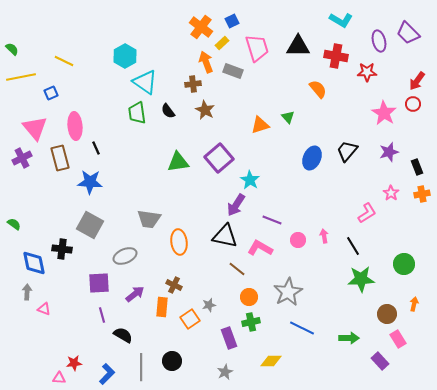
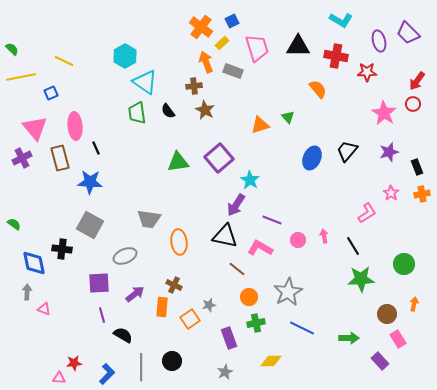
brown cross at (193, 84): moved 1 px right, 2 px down
green cross at (251, 322): moved 5 px right, 1 px down
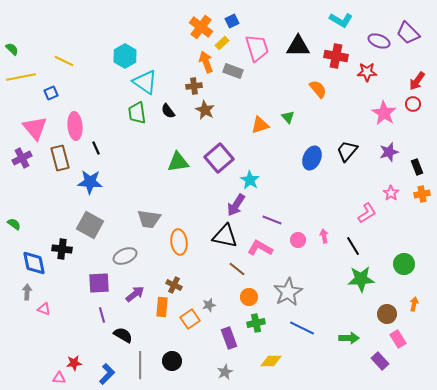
purple ellipse at (379, 41): rotated 55 degrees counterclockwise
gray line at (141, 367): moved 1 px left, 2 px up
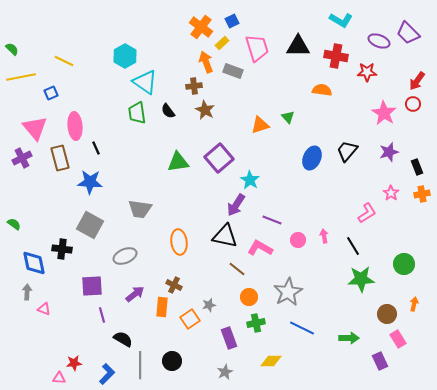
orange semicircle at (318, 89): moved 4 px right, 1 px down; rotated 42 degrees counterclockwise
gray trapezoid at (149, 219): moved 9 px left, 10 px up
purple square at (99, 283): moved 7 px left, 3 px down
black semicircle at (123, 335): moved 4 px down
purple rectangle at (380, 361): rotated 18 degrees clockwise
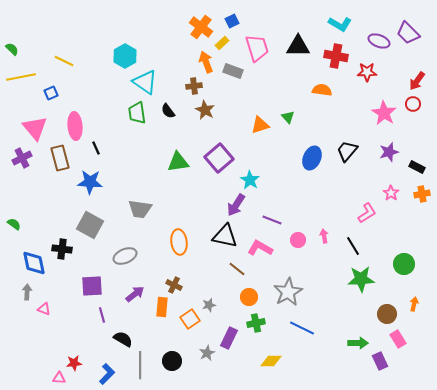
cyan L-shape at (341, 20): moved 1 px left, 4 px down
black rectangle at (417, 167): rotated 42 degrees counterclockwise
purple rectangle at (229, 338): rotated 45 degrees clockwise
green arrow at (349, 338): moved 9 px right, 5 px down
gray star at (225, 372): moved 18 px left, 19 px up
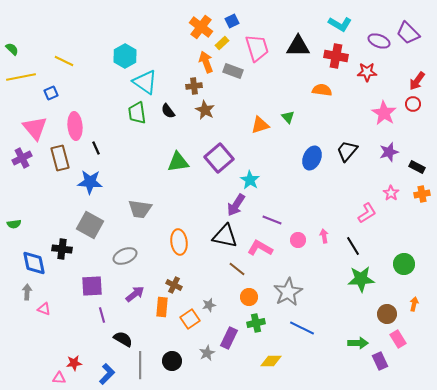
green semicircle at (14, 224): rotated 136 degrees clockwise
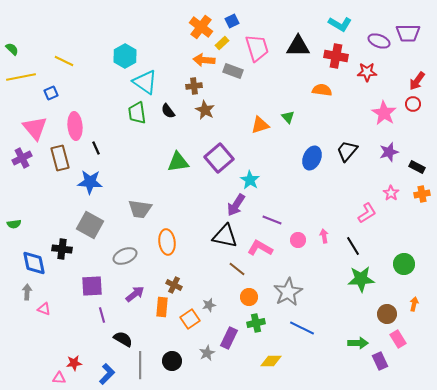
purple trapezoid at (408, 33): rotated 45 degrees counterclockwise
orange arrow at (206, 62): moved 2 px left, 2 px up; rotated 65 degrees counterclockwise
orange ellipse at (179, 242): moved 12 px left
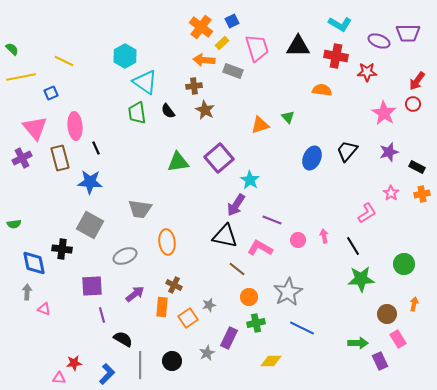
orange square at (190, 319): moved 2 px left, 1 px up
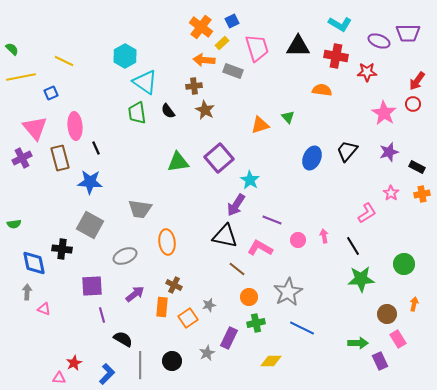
red star at (74, 363): rotated 21 degrees counterclockwise
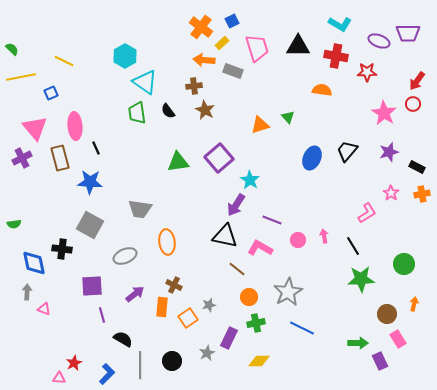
yellow diamond at (271, 361): moved 12 px left
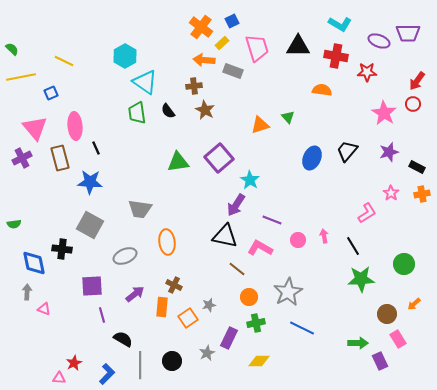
orange arrow at (414, 304): rotated 144 degrees counterclockwise
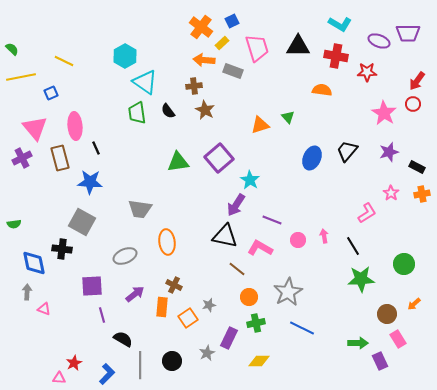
gray square at (90, 225): moved 8 px left, 3 px up
